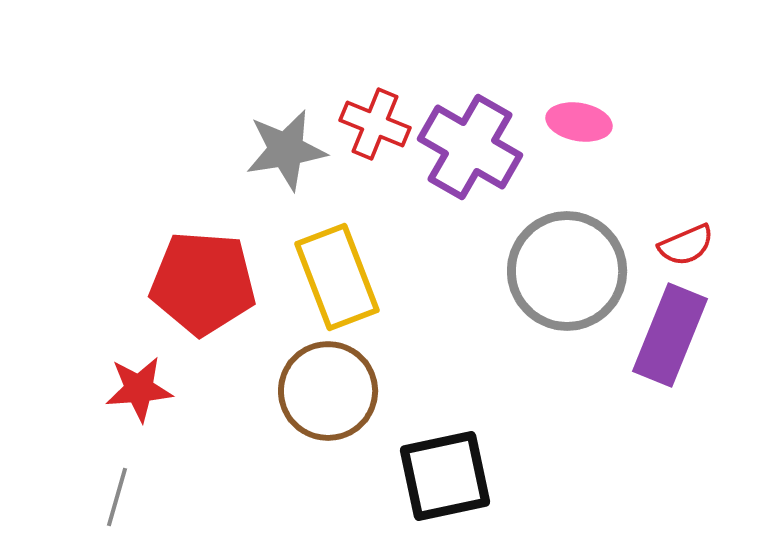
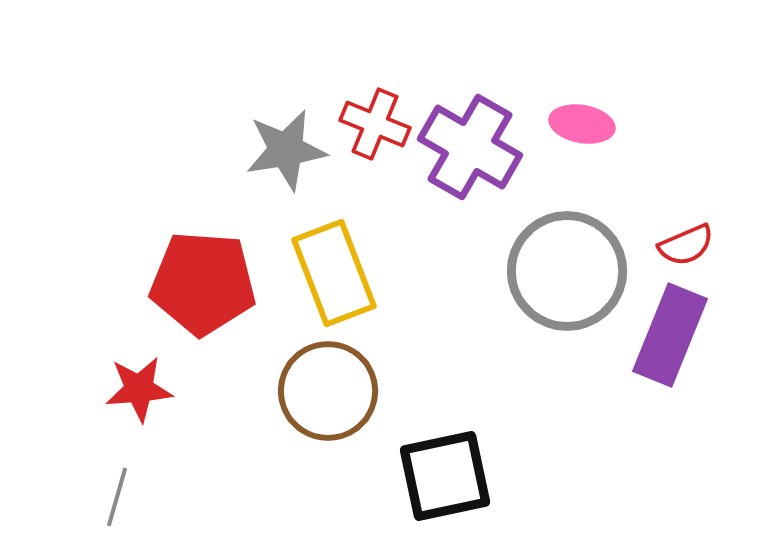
pink ellipse: moved 3 px right, 2 px down
yellow rectangle: moved 3 px left, 4 px up
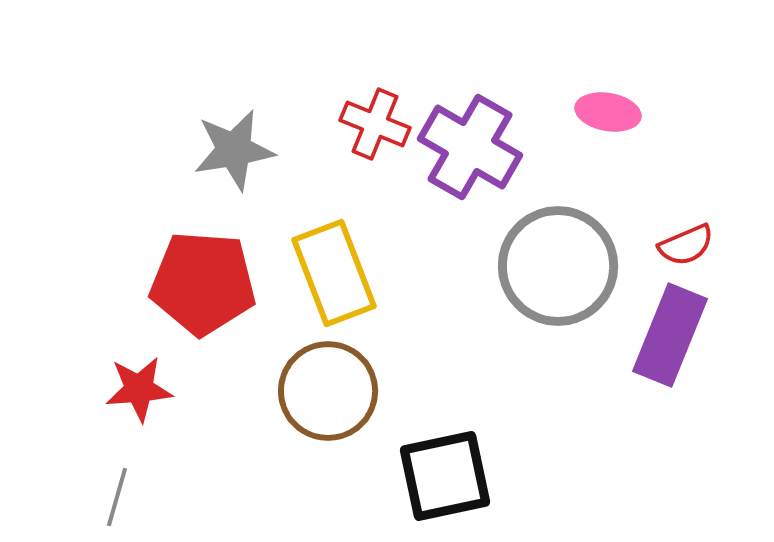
pink ellipse: moved 26 px right, 12 px up
gray star: moved 52 px left
gray circle: moved 9 px left, 5 px up
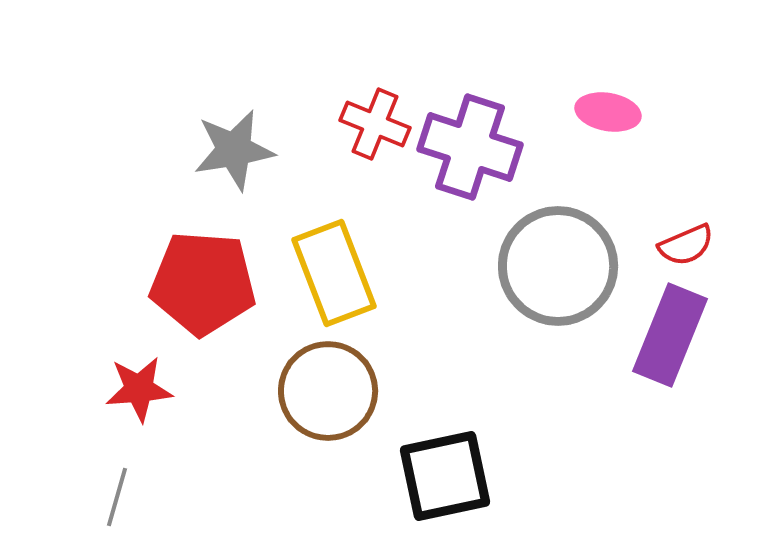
purple cross: rotated 12 degrees counterclockwise
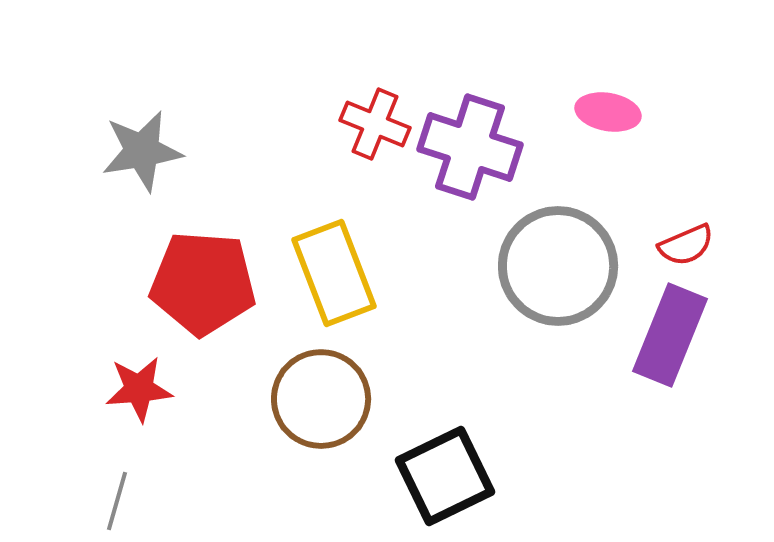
gray star: moved 92 px left, 1 px down
brown circle: moved 7 px left, 8 px down
black square: rotated 14 degrees counterclockwise
gray line: moved 4 px down
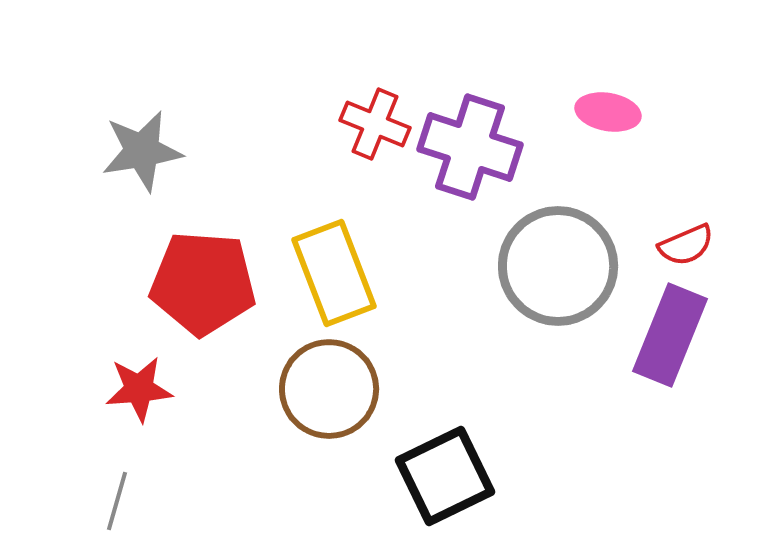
brown circle: moved 8 px right, 10 px up
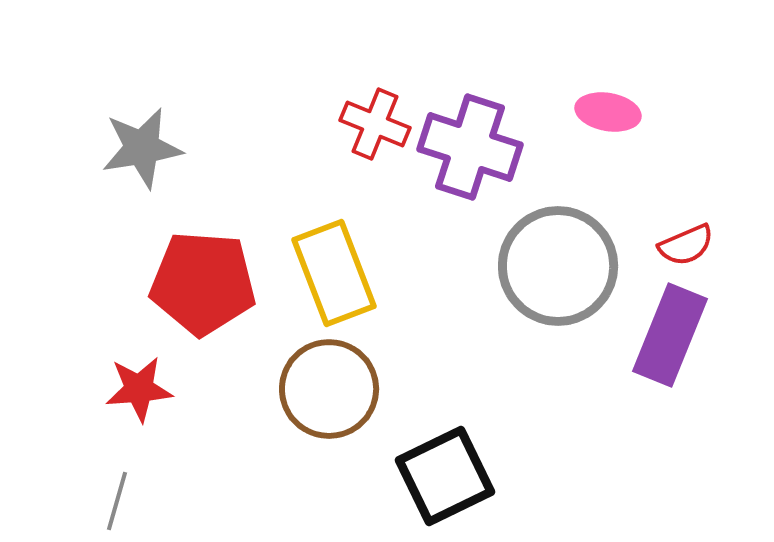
gray star: moved 3 px up
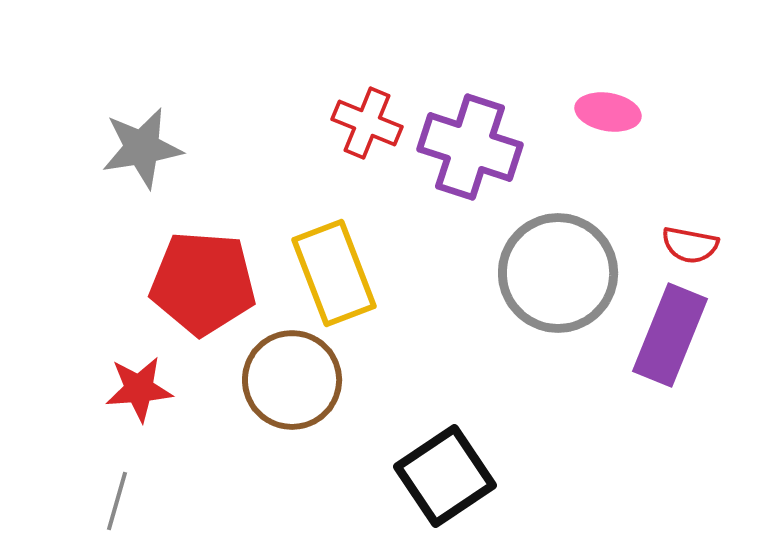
red cross: moved 8 px left, 1 px up
red semicircle: moved 4 px right; rotated 34 degrees clockwise
gray circle: moved 7 px down
brown circle: moved 37 px left, 9 px up
black square: rotated 8 degrees counterclockwise
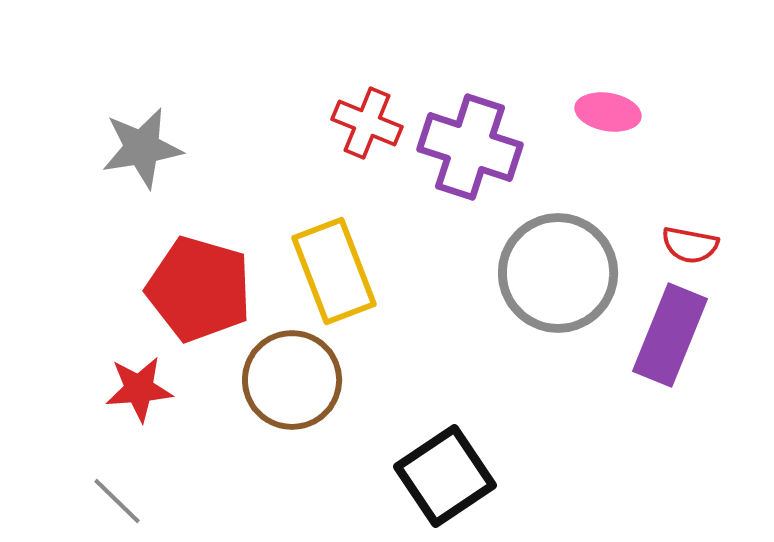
yellow rectangle: moved 2 px up
red pentagon: moved 4 px left, 6 px down; rotated 12 degrees clockwise
gray line: rotated 62 degrees counterclockwise
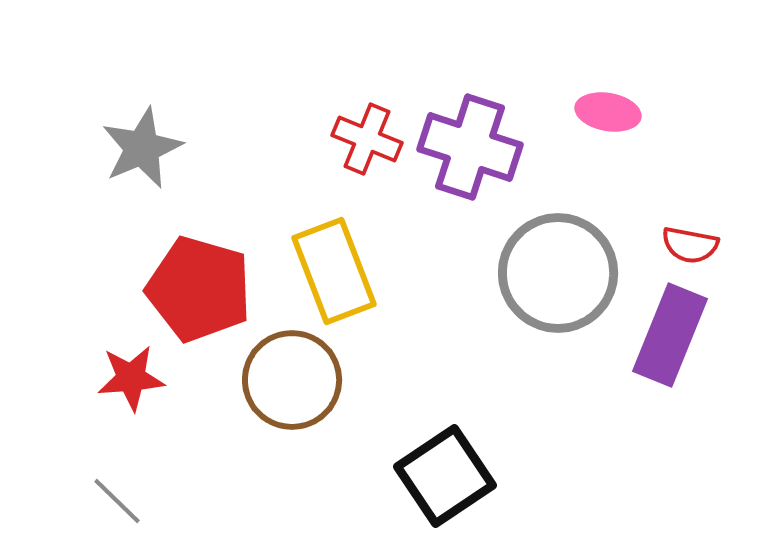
red cross: moved 16 px down
gray star: rotated 14 degrees counterclockwise
red star: moved 8 px left, 11 px up
